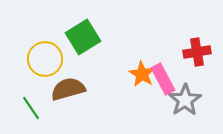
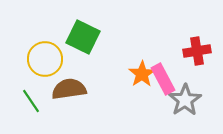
green square: rotated 32 degrees counterclockwise
red cross: moved 1 px up
orange star: rotated 8 degrees clockwise
brown semicircle: moved 1 px right; rotated 8 degrees clockwise
green line: moved 7 px up
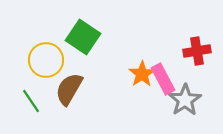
green square: rotated 8 degrees clockwise
yellow circle: moved 1 px right, 1 px down
brown semicircle: rotated 52 degrees counterclockwise
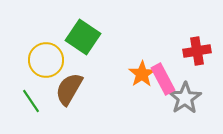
gray star: moved 2 px up
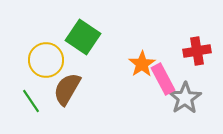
orange star: moved 10 px up
brown semicircle: moved 2 px left
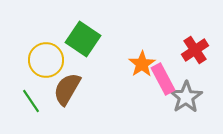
green square: moved 2 px down
red cross: moved 2 px left, 1 px up; rotated 24 degrees counterclockwise
gray star: moved 1 px right, 1 px up
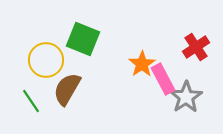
green square: rotated 12 degrees counterclockwise
red cross: moved 1 px right, 3 px up
